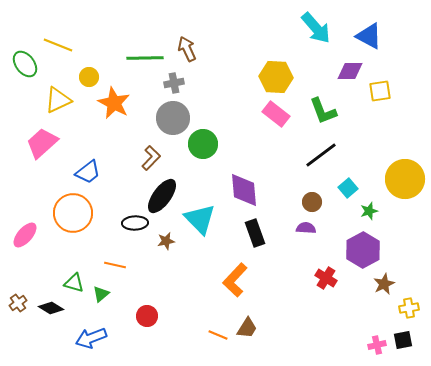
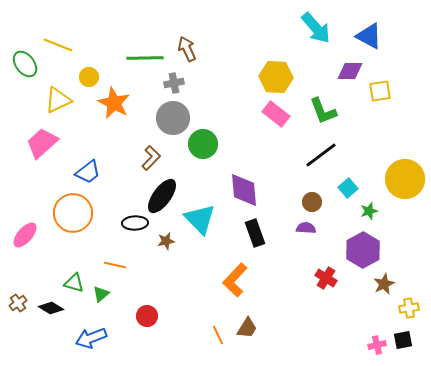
orange line at (218, 335): rotated 42 degrees clockwise
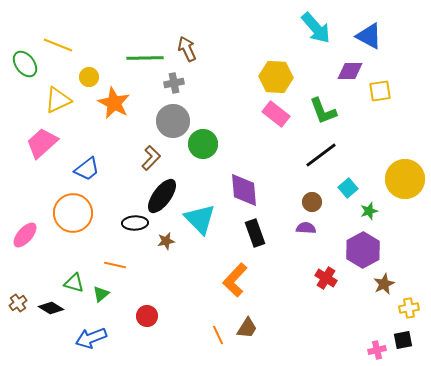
gray circle at (173, 118): moved 3 px down
blue trapezoid at (88, 172): moved 1 px left, 3 px up
pink cross at (377, 345): moved 5 px down
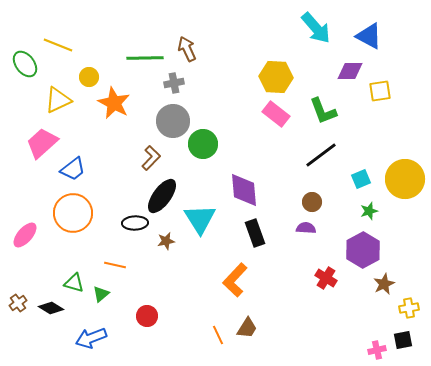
blue trapezoid at (87, 169): moved 14 px left
cyan square at (348, 188): moved 13 px right, 9 px up; rotated 18 degrees clockwise
cyan triangle at (200, 219): rotated 12 degrees clockwise
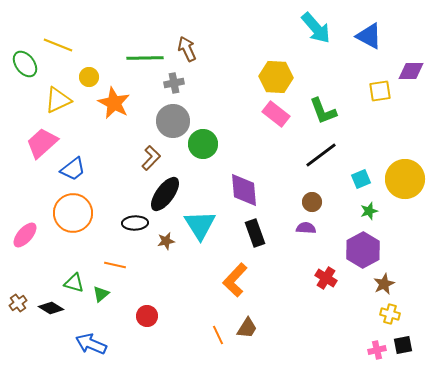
purple diamond at (350, 71): moved 61 px right
black ellipse at (162, 196): moved 3 px right, 2 px up
cyan triangle at (200, 219): moved 6 px down
yellow cross at (409, 308): moved 19 px left, 6 px down; rotated 24 degrees clockwise
blue arrow at (91, 338): moved 6 px down; rotated 44 degrees clockwise
black square at (403, 340): moved 5 px down
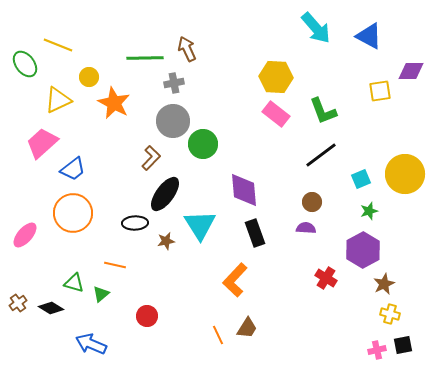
yellow circle at (405, 179): moved 5 px up
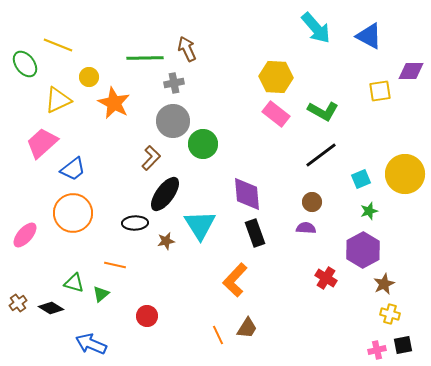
green L-shape at (323, 111): rotated 40 degrees counterclockwise
purple diamond at (244, 190): moved 3 px right, 4 px down
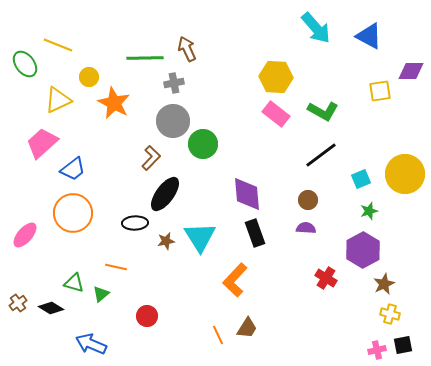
brown circle at (312, 202): moved 4 px left, 2 px up
cyan triangle at (200, 225): moved 12 px down
orange line at (115, 265): moved 1 px right, 2 px down
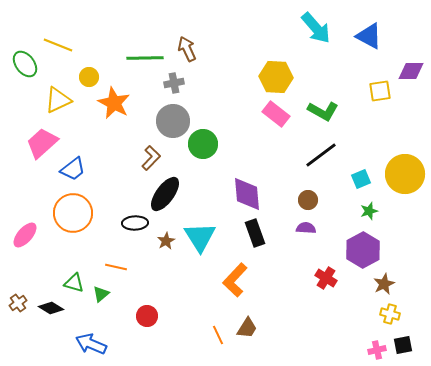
brown star at (166, 241): rotated 18 degrees counterclockwise
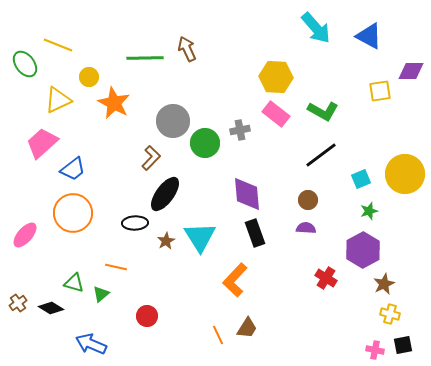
gray cross at (174, 83): moved 66 px right, 47 px down
green circle at (203, 144): moved 2 px right, 1 px up
pink cross at (377, 350): moved 2 px left; rotated 24 degrees clockwise
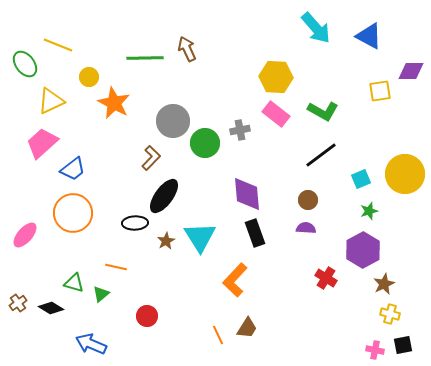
yellow triangle at (58, 100): moved 7 px left, 1 px down
black ellipse at (165, 194): moved 1 px left, 2 px down
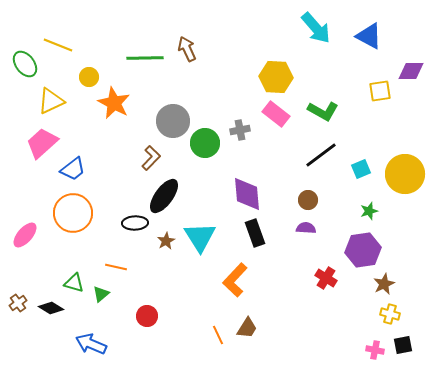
cyan square at (361, 179): moved 10 px up
purple hexagon at (363, 250): rotated 20 degrees clockwise
